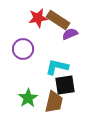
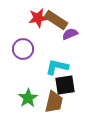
brown rectangle: moved 2 px left
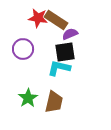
red star: rotated 18 degrees clockwise
cyan L-shape: moved 2 px right, 1 px down
black square: moved 33 px up
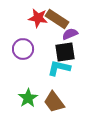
brown rectangle: moved 1 px right, 1 px up
brown trapezoid: rotated 130 degrees clockwise
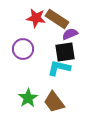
red star: moved 2 px left
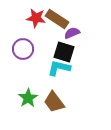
purple semicircle: moved 2 px right, 1 px up
black square: moved 1 px left; rotated 25 degrees clockwise
